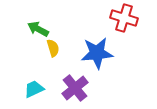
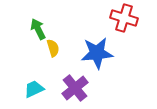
green arrow: rotated 35 degrees clockwise
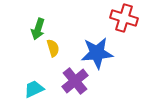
green arrow: rotated 135 degrees counterclockwise
purple cross: moved 7 px up
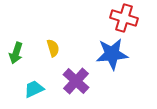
green arrow: moved 22 px left, 24 px down
blue star: moved 15 px right, 1 px down
purple cross: moved 1 px right; rotated 8 degrees counterclockwise
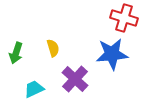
purple cross: moved 1 px left, 2 px up
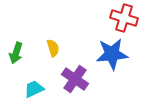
purple cross: rotated 8 degrees counterclockwise
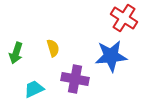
red cross: rotated 16 degrees clockwise
blue star: moved 1 px left, 2 px down
purple cross: rotated 24 degrees counterclockwise
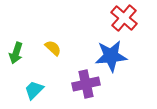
red cross: rotated 8 degrees clockwise
yellow semicircle: rotated 30 degrees counterclockwise
purple cross: moved 11 px right, 5 px down; rotated 24 degrees counterclockwise
cyan trapezoid: moved 1 px down; rotated 20 degrees counterclockwise
